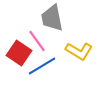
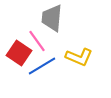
gray trapezoid: rotated 16 degrees clockwise
yellow L-shape: moved 6 px down; rotated 8 degrees counterclockwise
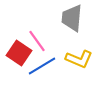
gray trapezoid: moved 20 px right
yellow L-shape: moved 2 px down
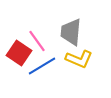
gray trapezoid: moved 1 px left, 14 px down
